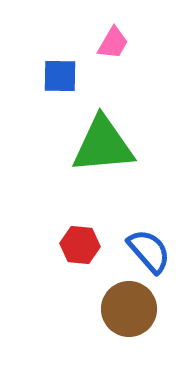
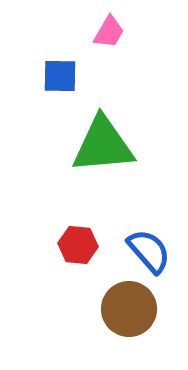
pink trapezoid: moved 4 px left, 11 px up
red hexagon: moved 2 px left
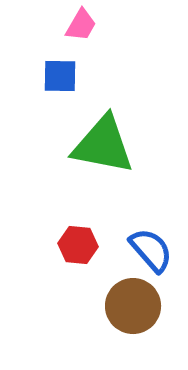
pink trapezoid: moved 28 px left, 7 px up
green triangle: rotated 16 degrees clockwise
blue semicircle: moved 2 px right, 1 px up
brown circle: moved 4 px right, 3 px up
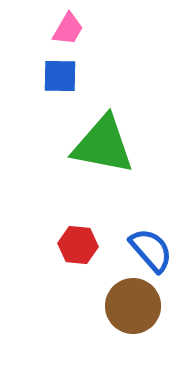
pink trapezoid: moved 13 px left, 4 px down
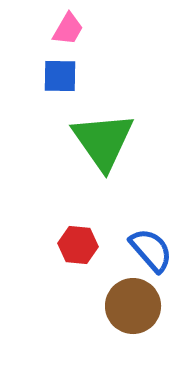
green triangle: moved 4 px up; rotated 44 degrees clockwise
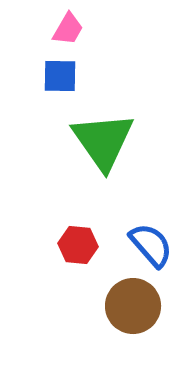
blue semicircle: moved 5 px up
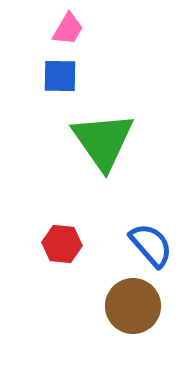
red hexagon: moved 16 px left, 1 px up
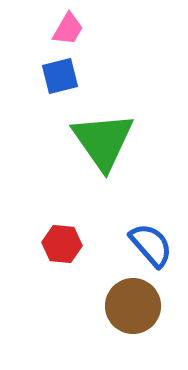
blue square: rotated 15 degrees counterclockwise
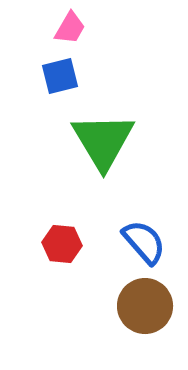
pink trapezoid: moved 2 px right, 1 px up
green triangle: rotated 4 degrees clockwise
blue semicircle: moved 7 px left, 3 px up
brown circle: moved 12 px right
